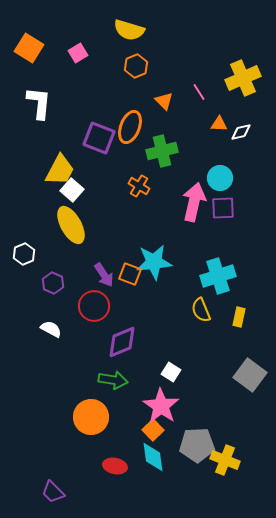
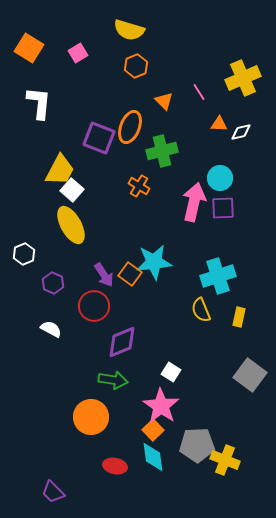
orange square at (130, 274): rotated 15 degrees clockwise
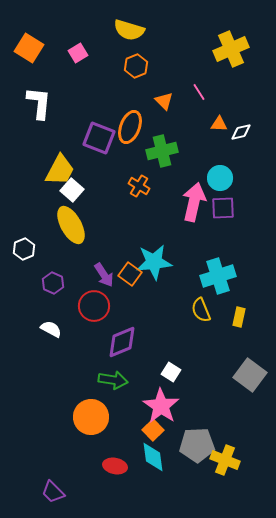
yellow cross at (243, 78): moved 12 px left, 29 px up
white hexagon at (24, 254): moved 5 px up
